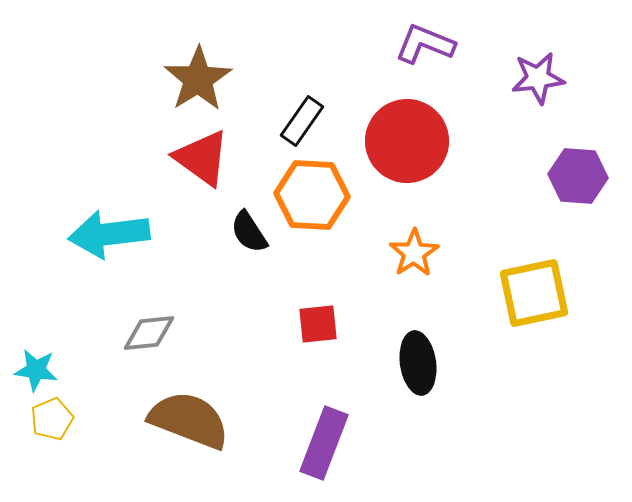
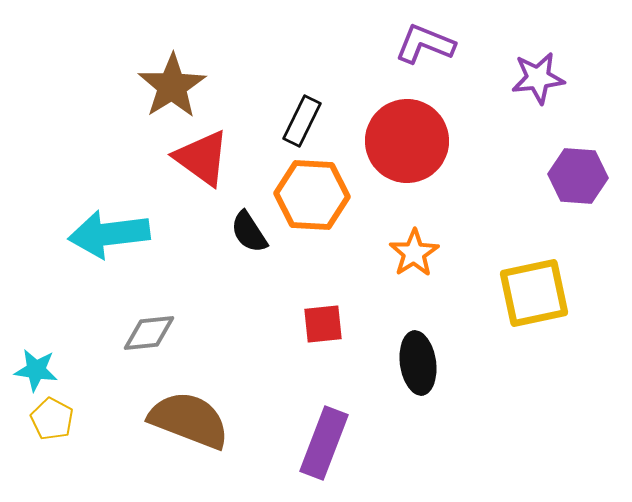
brown star: moved 26 px left, 7 px down
black rectangle: rotated 9 degrees counterclockwise
red square: moved 5 px right
yellow pentagon: rotated 21 degrees counterclockwise
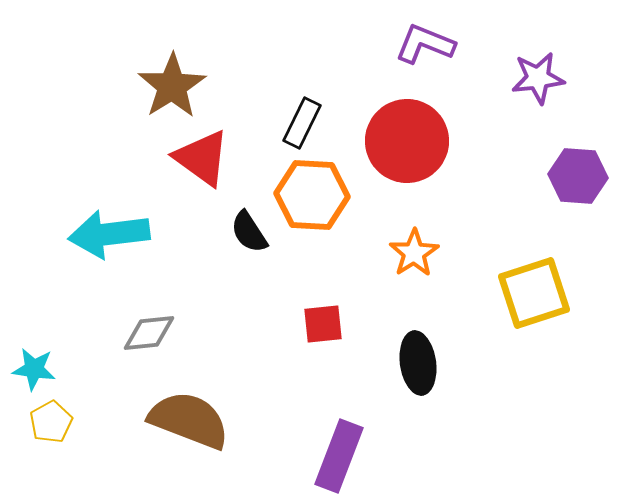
black rectangle: moved 2 px down
yellow square: rotated 6 degrees counterclockwise
cyan star: moved 2 px left, 1 px up
yellow pentagon: moved 1 px left, 3 px down; rotated 15 degrees clockwise
purple rectangle: moved 15 px right, 13 px down
